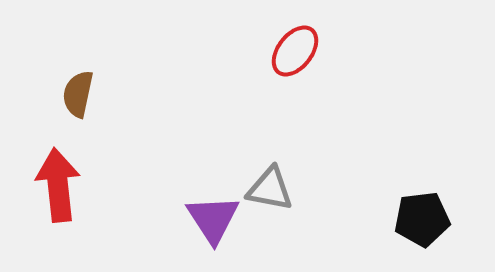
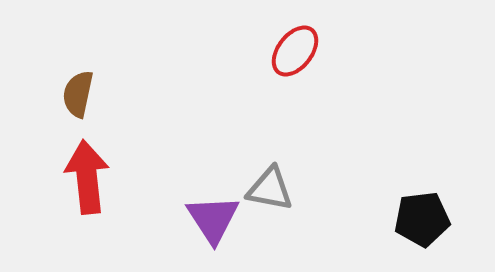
red arrow: moved 29 px right, 8 px up
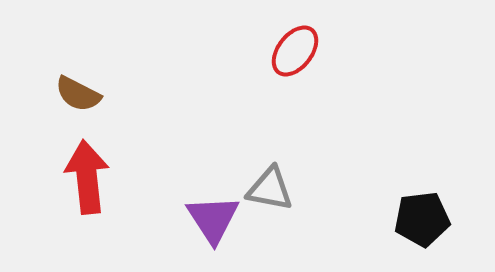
brown semicircle: rotated 75 degrees counterclockwise
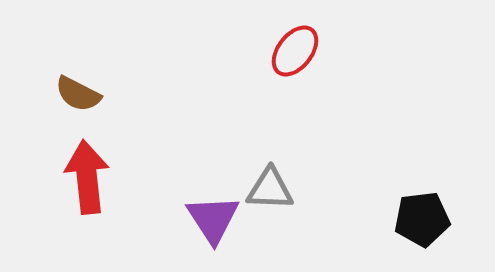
gray triangle: rotated 9 degrees counterclockwise
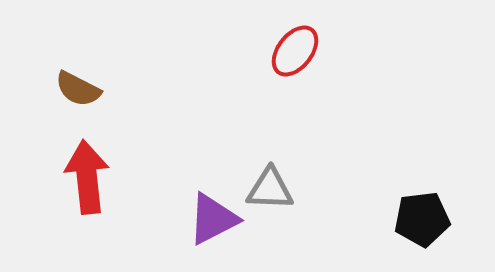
brown semicircle: moved 5 px up
purple triangle: rotated 36 degrees clockwise
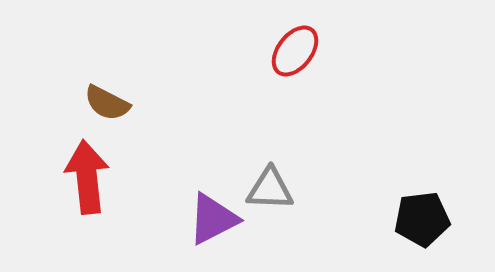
brown semicircle: moved 29 px right, 14 px down
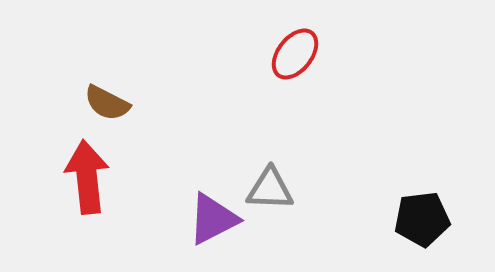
red ellipse: moved 3 px down
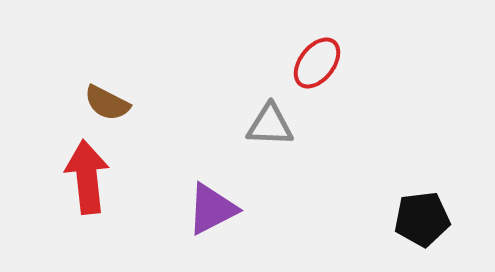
red ellipse: moved 22 px right, 9 px down
gray triangle: moved 64 px up
purple triangle: moved 1 px left, 10 px up
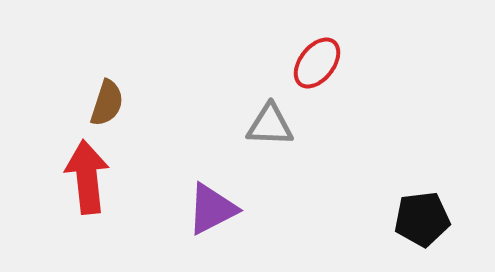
brown semicircle: rotated 99 degrees counterclockwise
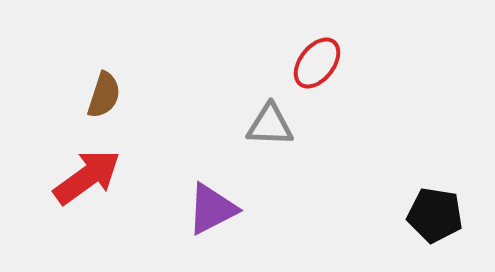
brown semicircle: moved 3 px left, 8 px up
red arrow: rotated 60 degrees clockwise
black pentagon: moved 13 px right, 4 px up; rotated 16 degrees clockwise
